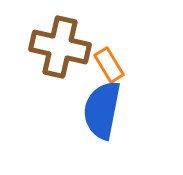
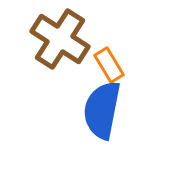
brown cross: moved 8 px up; rotated 20 degrees clockwise
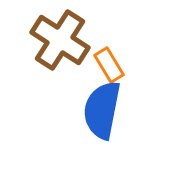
brown cross: moved 1 px down
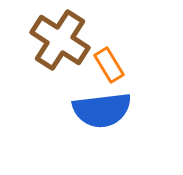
blue semicircle: rotated 108 degrees counterclockwise
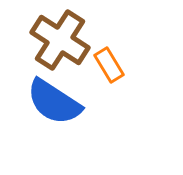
blue semicircle: moved 48 px left, 8 px up; rotated 40 degrees clockwise
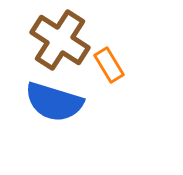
blue semicircle: rotated 16 degrees counterclockwise
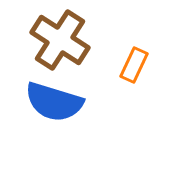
orange rectangle: moved 25 px right; rotated 56 degrees clockwise
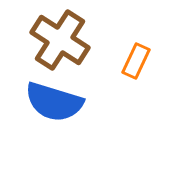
orange rectangle: moved 2 px right, 4 px up
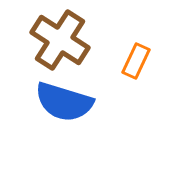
blue semicircle: moved 10 px right
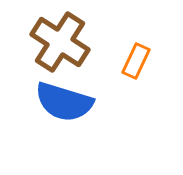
brown cross: moved 2 px down
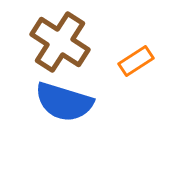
orange rectangle: rotated 32 degrees clockwise
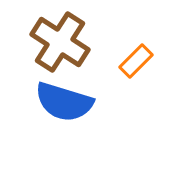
orange rectangle: rotated 12 degrees counterclockwise
